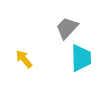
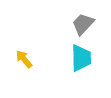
gray trapezoid: moved 16 px right, 4 px up
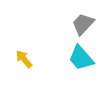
cyan trapezoid: rotated 140 degrees clockwise
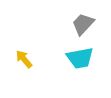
cyan trapezoid: moved 1 px left; rotated 60 degrees counterclockwise
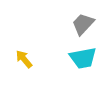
cyan trapezoid: moved 3 px right
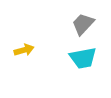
yellow arrow: moved 9 px up; rotated 114 degrees clockwise
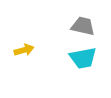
gray trapezoid: moved 2 px down; rotated 60 degrees clockwise
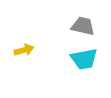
cyan trapezoid: moved 1 px right, 1 px down
